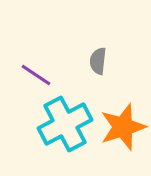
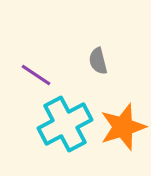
gray semicircle: rotated 20 degrees counterclockwise
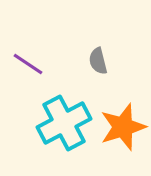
purple line: moved 8 px left, 11 px up
cyan cross: moved 1 px left, 1 px up
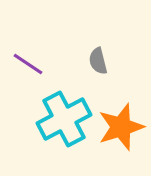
cyan cross: moved 4 px up
orange star: moved 2 px left
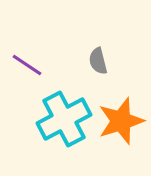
purple line: moved 1 px left, 1 px down
orange star: moved 6 px up
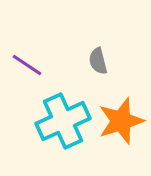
cyan cross: moved 1 px left, 2 px down; rotated 4 degrees clockwise
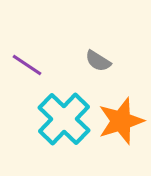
gray semicircle: rotated 44 degrees counterclockwise
cyan cross: moved 1 px right, 2 px up; rotated 22 degrees counterclockwise
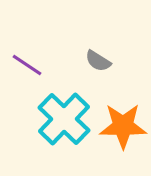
orange star: moved 2 px right, 5 px down; rotated 18 degrees clockwise
